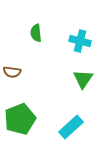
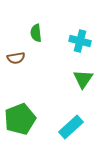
brown semicircle: moved 4 px right, 14 px up; rotated 18 degrees counterclockwise
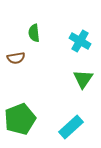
green semicircle: moved 2 px left
cyan cross: rotated 15 degrees clockwise
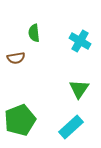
green triangle: moved 4 px left, 10 px down
green pentagon: moved 1 px down
